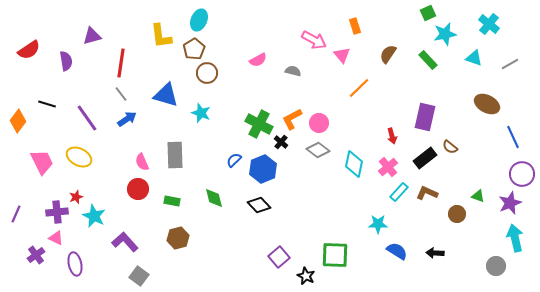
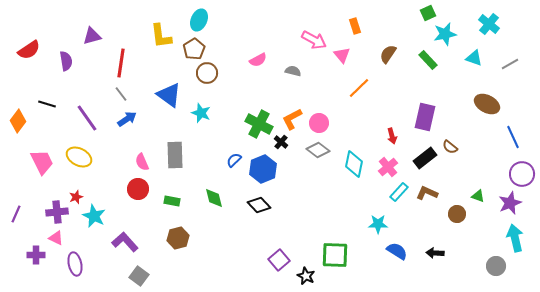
blue triangle at (166, 95): moved 3 px right; rotated 20 degrees clockwise
purple cross at (36, 255): rotated 36 degrees clockwise
purple square at (279, 257): moved 3 px down
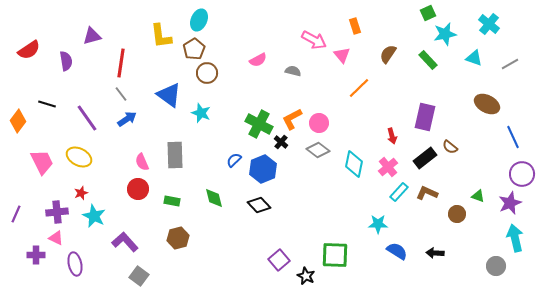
red star at (76, 197): moved 5 px right, 4 px up
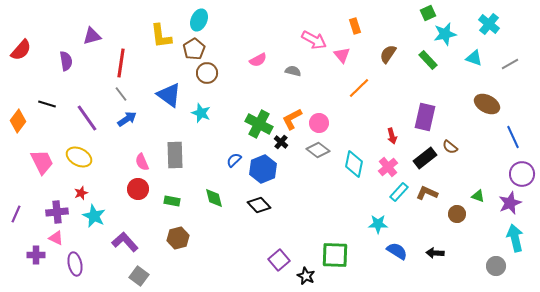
red semicircle at (29, 50): moved 8 px left; rotated 15 degrees counterclockwise
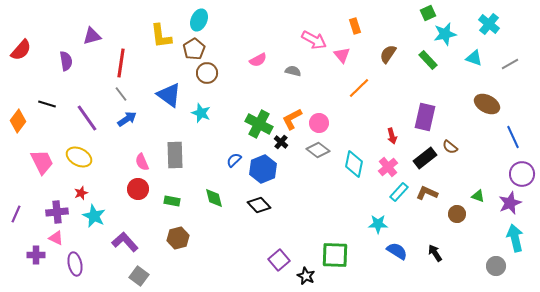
black arrow at (435, 253): rotated 54 degrees clockwise
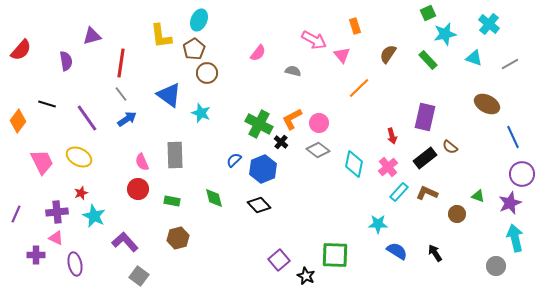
pink semicircle at (258, 60): moved 7 px up; rotated 24 degrees counterclockwise
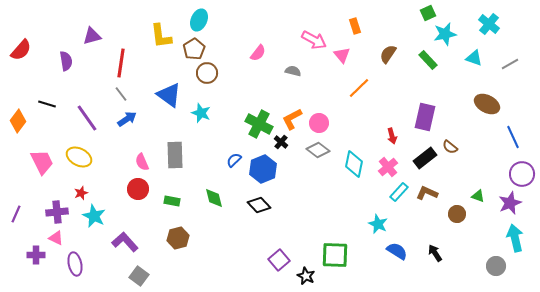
cyan star at (378, 224): rotated 24 degrees clockwise
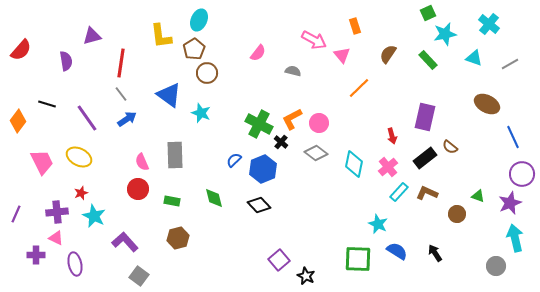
gray diamond at (318, 150): moved 2 px left, 3 px down
green square at (335, 255): moved 23 px right, 4 px down
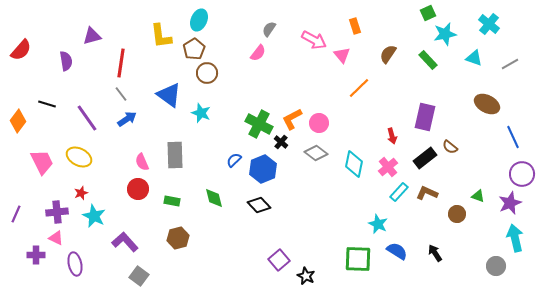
gray semicircle at (293, 71): moved 24 px left, 42 px up; rotated 70 degrees counterclockwise
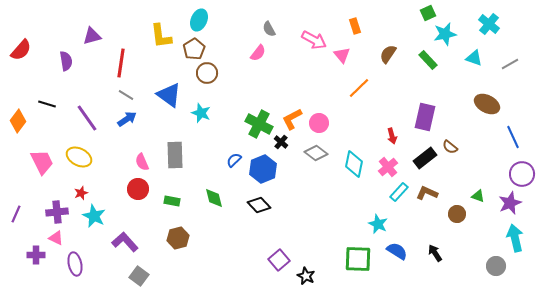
gray semicircle at (269, 29): rotated 63 degrees counterclockwise
gray line at (121, 94): moved 5 px right, 1 px down; rotated 21 degrees counterclockwise
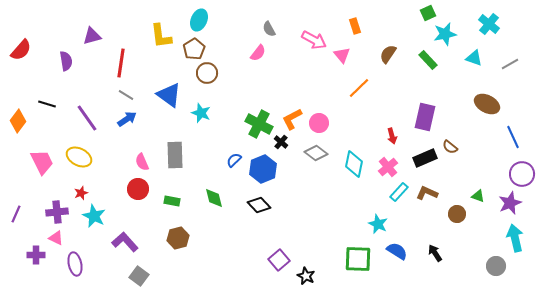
black rectangle at (425, 158): rotated 15 degrees clockwise
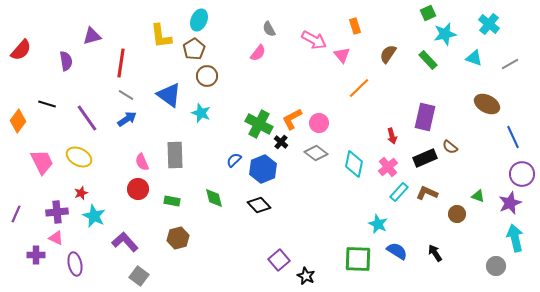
brown circle at (207, 73): moved 3 px down
